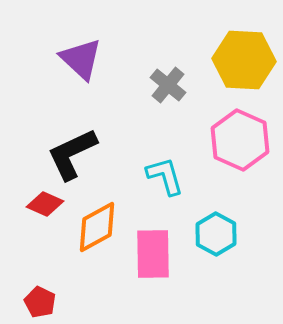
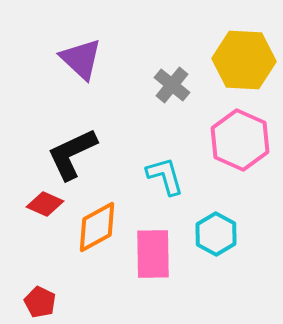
gray cross: moved 4 px right
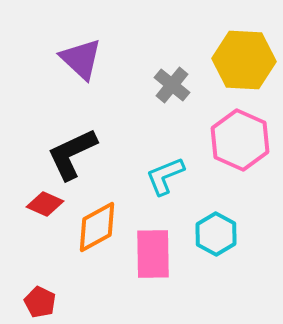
cyan L-shape: rotated 96 degrees counterclockwise
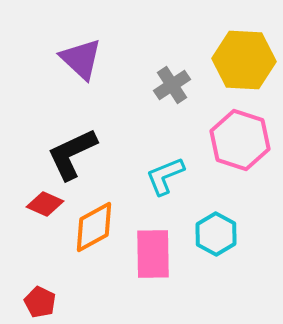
gray cross: rotated 18 degrees clockwise
pink hexagon: rotated 6 degrees counterclockwise
orange diamond: moved 3 px left
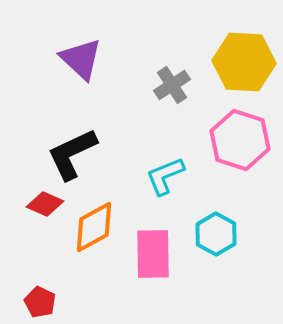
yellow hexagon: moved 2 px down
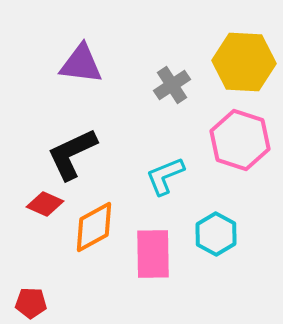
purple triangle: moved 5 px down; rotated 36 degrees counterclockwise
red pentagon: moved 9 px left, 1 px down; rotated 24 degrees counterclockwise
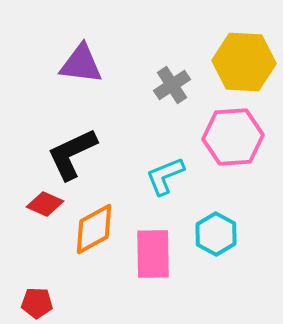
pink hexagon: moved 7 px left, 3 px up; rotated 22 degrees counterclockwise
orange diamond: moved 2 px down
red pentagon: moved 6 px right
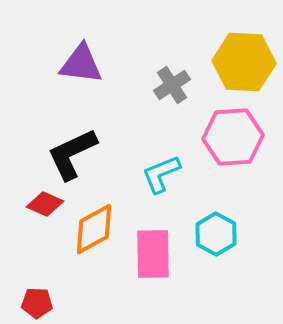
cyan L-shape: moved 4 px left, 2 px up
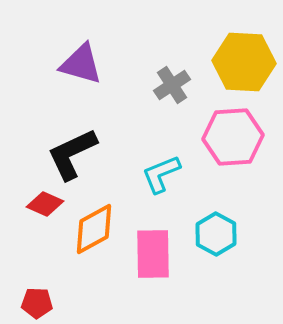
purple triangle: rotated 9 degrees clockwise
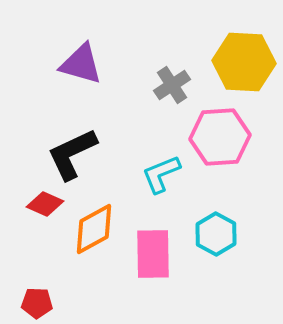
pink hexagon: moved 13 px left
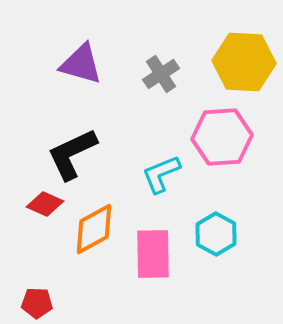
gray cross: moved 11 px left, 11 px up
pink hexagon: moved 2 px right
